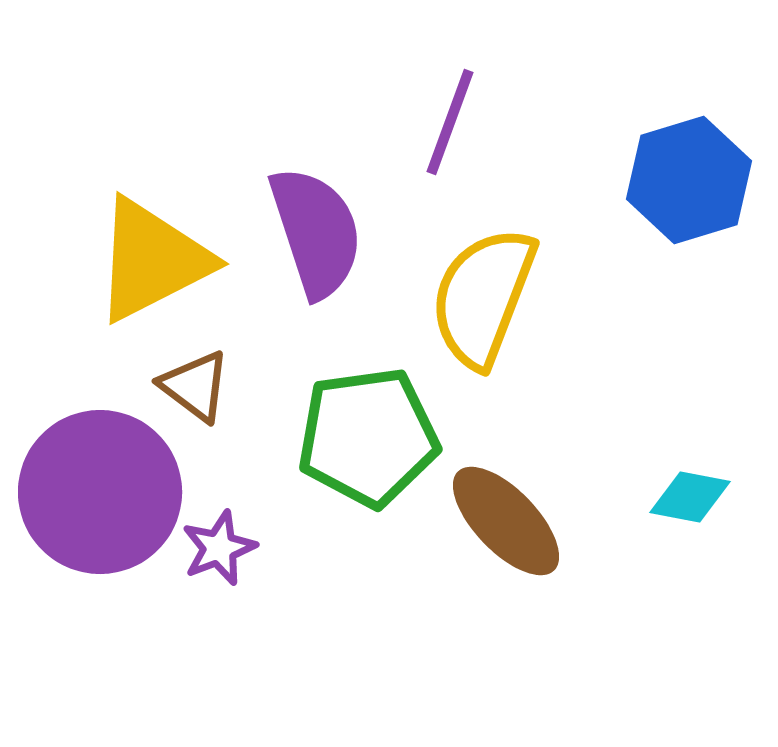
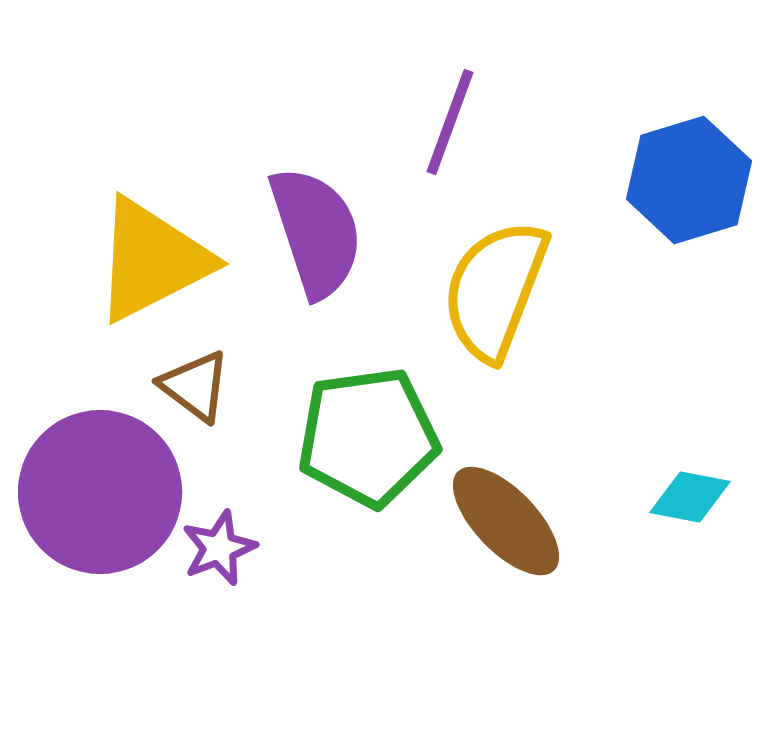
yellow semicircle: moved 12 px right, 7 px up
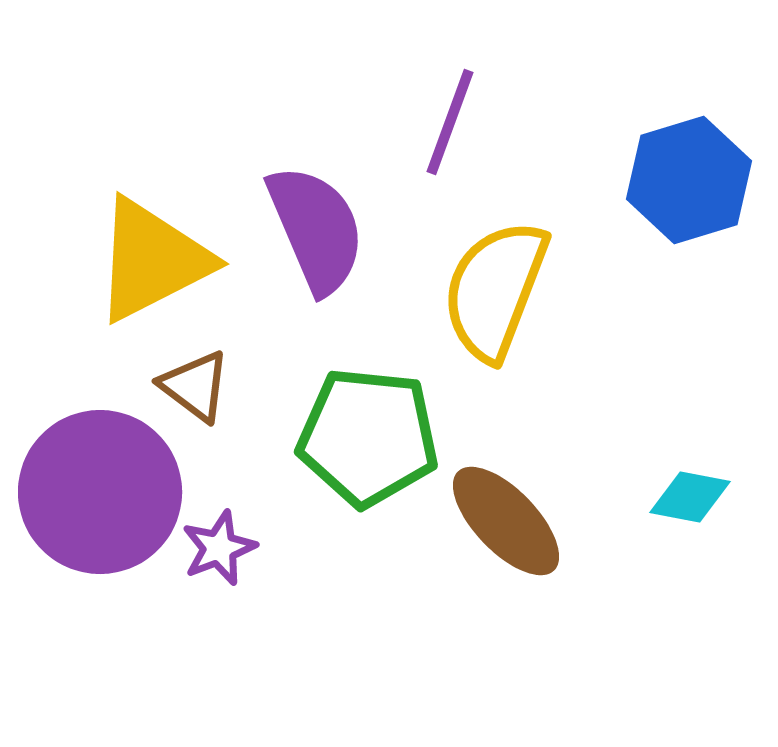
purple semicircle: moved 3 px up; rotated 5 degrees counterclockwise
green pentagon: rotated 14 degrees clockwise
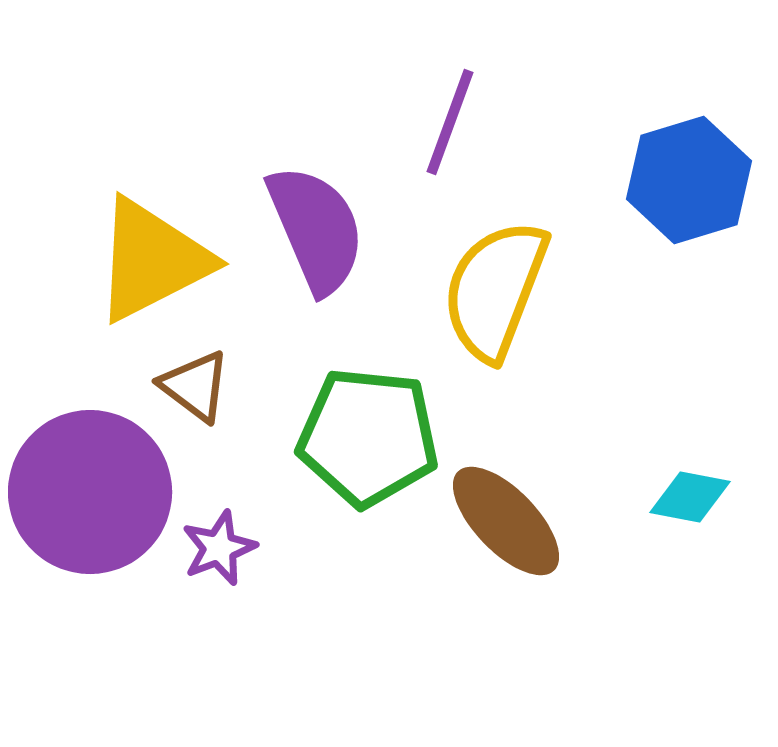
purple circle: moved 10 px left
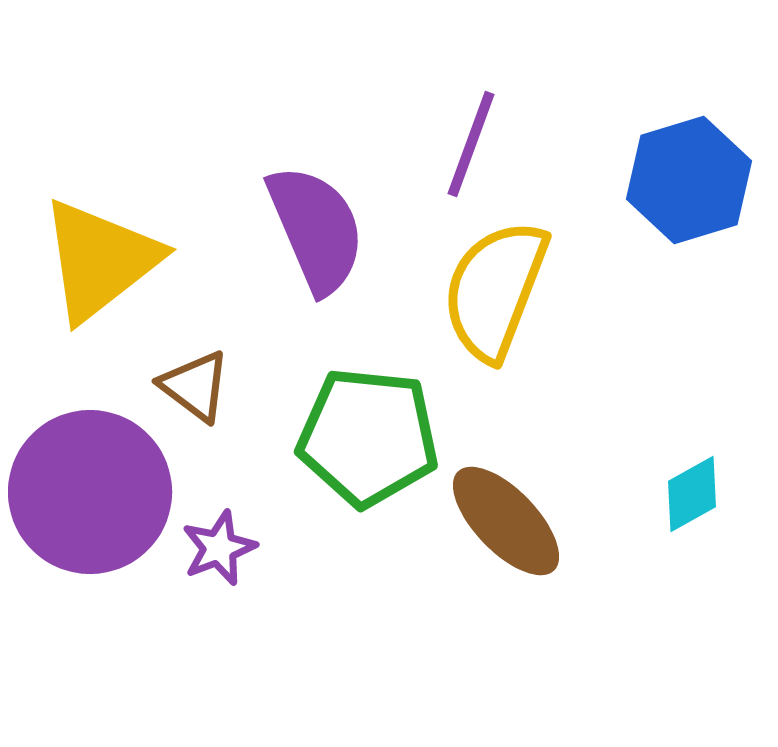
purple line: moved 21 px right, 22 px down
yellow triangle: moved 52 px left; rotated 11 degrees counterclockwise
cyan diamond: moved 2 px right, 3 px up; rotated 40 degrees counterclockwise
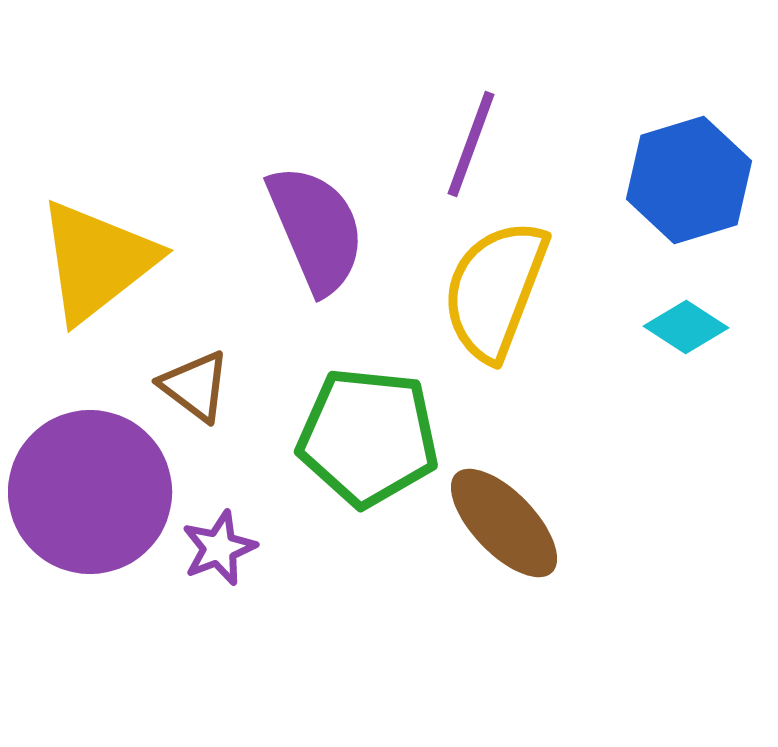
yellow triangle: moved 3 px left, 1 px down
cyan diamond: moved 6 px left, 167 px up; rotated 62 degrees clockwise
brown ellipse: moved 2 px left, 2 px down
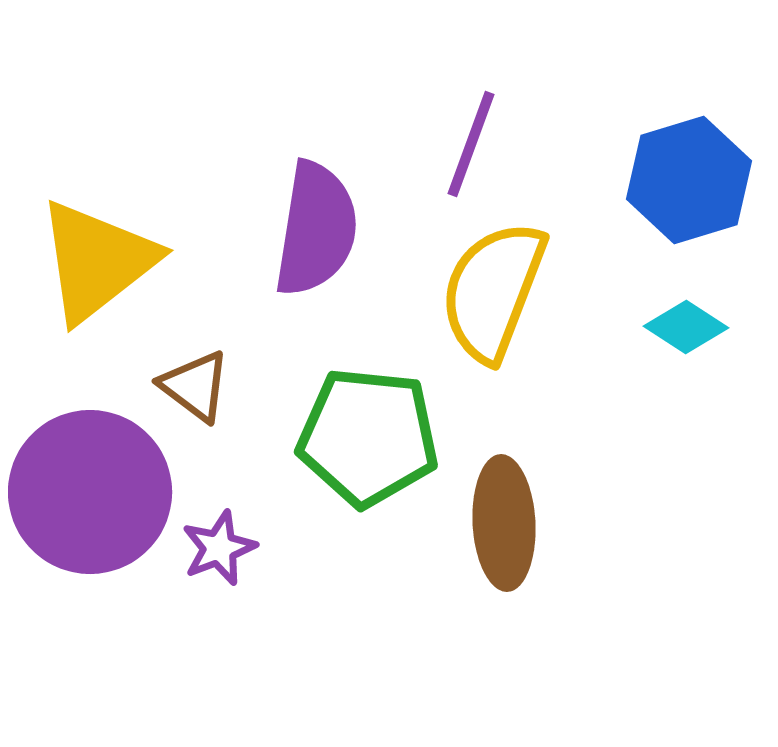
purple semicircle: rotated 32 degrees clockwise
yellow semicircle: moved 2 px left, 1 px down
brown ellipse: rotated 41 degrees clockwise
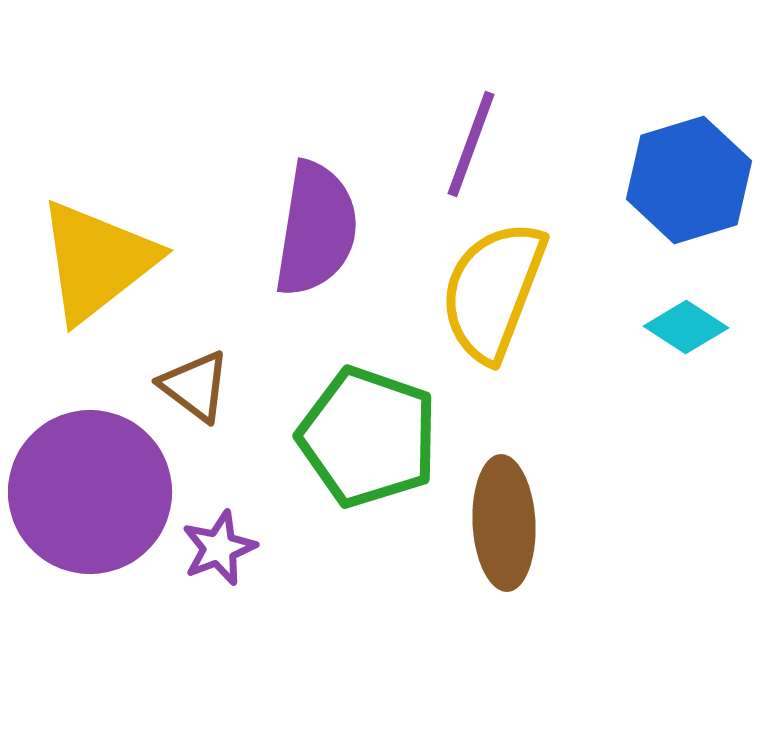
green pentagon: rotated 13 degrees clockwise
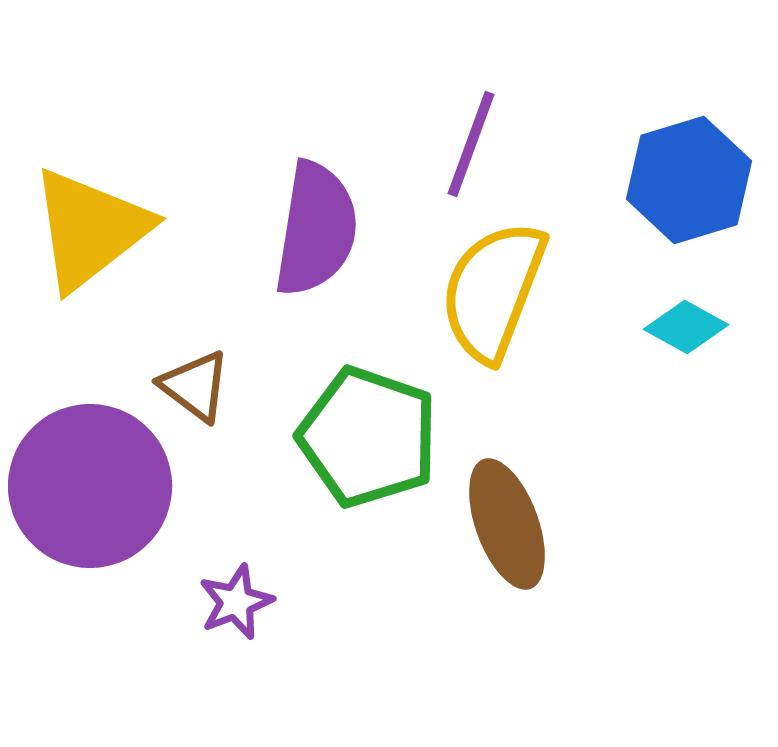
yellow triangle: moved 7 px left, 32 px up
cyan diamond: rotated 4 degrees counterclockwise
purple circle: moved 6 px up
brown ellipse: moved 3 px right, 1 px down; rotated 17 degrees counterclockwise
purple star: moved 17 px right, 54 px down
